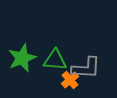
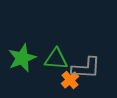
green triangle: moved 1 px right, 1 px up
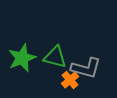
green triangle: moved 1 px left, 2 px up; rotated 10 degrees clockwise
gray L-shape: rotated 12 degrees clockwise
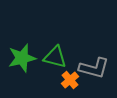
green star: rotated 8 degrees clockwise
gray L-shape: moved 8 px right
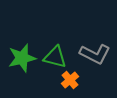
gray L-shape: moved 1 px right, 14 px up; rotated 12 degrees clockwise
